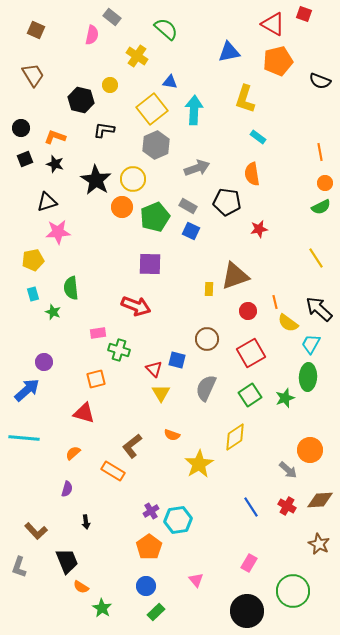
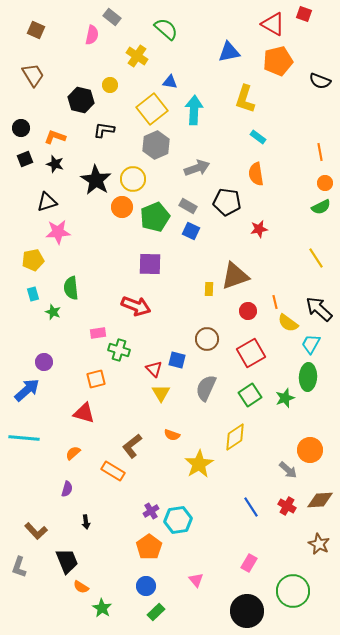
orange semicircle at (252, 174): moved 4 px right
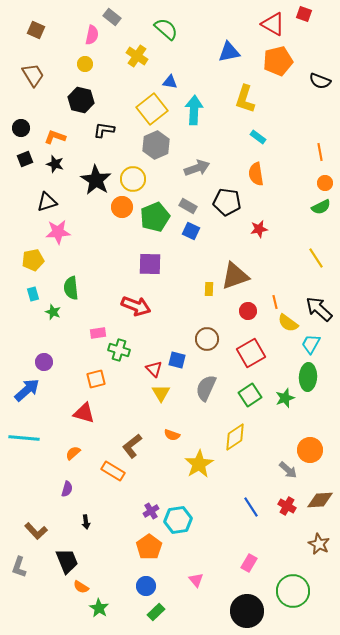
yellow circle at (110, 85): moved 25 px left, 21 px up
green star at (102, 608): moved 3 px left
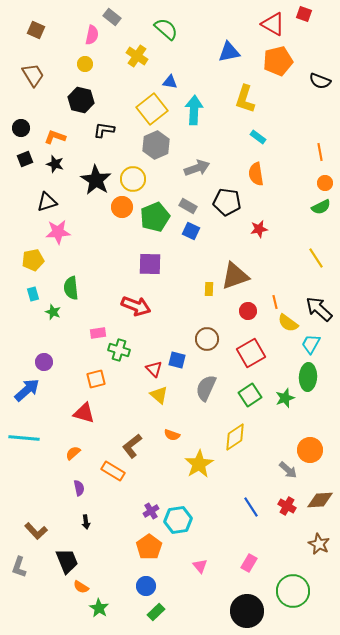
yellow triangle at (161, 393): moved 2 px left, 2 px down; rotated 18 degrees counterclockwise
purple semicircle at (67, 489): moved 12 px right, 1 px up; rotated 28 degrees counterclockwise
pink triangle at (196, 580): moved 4 px right, 14 px up
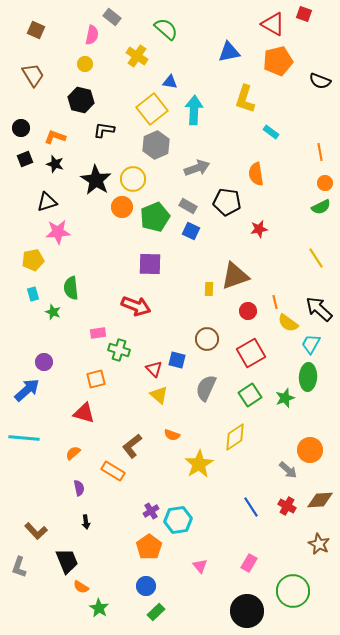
cyan rectangle at (258, 137): moved 13 px right, 5 px up
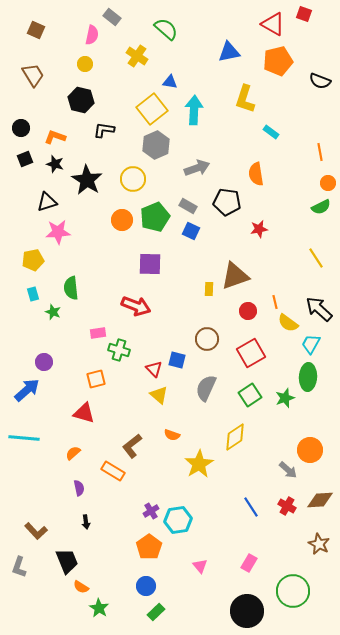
black star at (96, 180): moved 9 px left
orange circle at (325, 183): moved 3 px right
orange circle at (122, 207): moved 13 px down
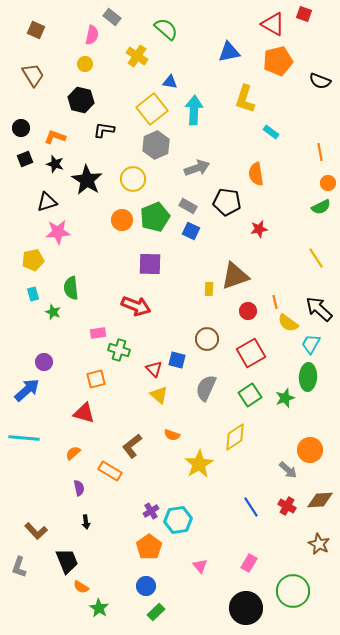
orange rectangle at (113, 471): moved 3 px left
black circle at (247, 611): moved 1 px left, 3 px up
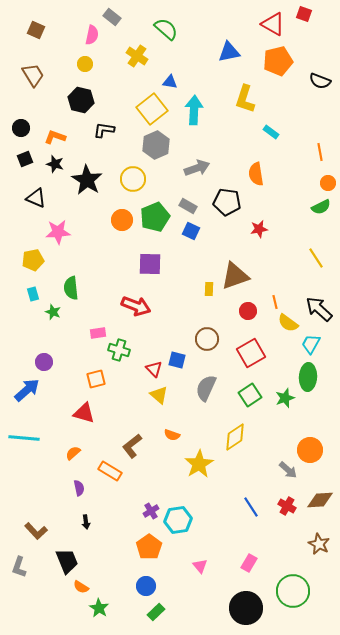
black triangle at (47, 202): moved 11 px left, 4 px up; rotated 40 degrees clockwise
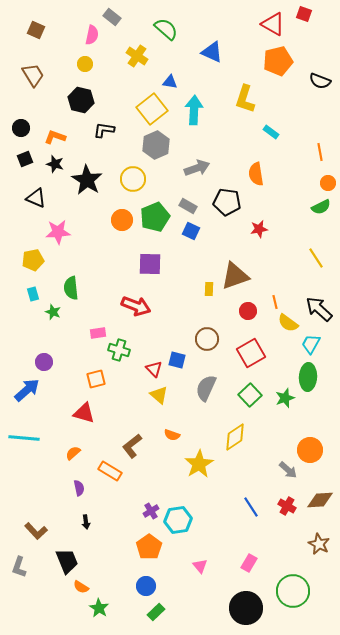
blue triangle at (229, 52): moved 17 px left; rotated 35 degrees clockwise
green square at (250, 395): rotated 10 degrees counterclockwise
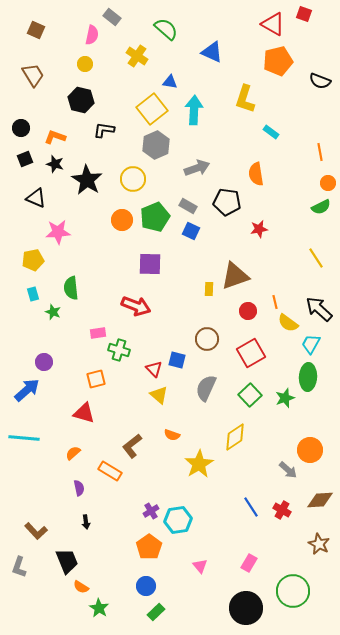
red cross at (287, 506): moved 5 px left, 4 px down
